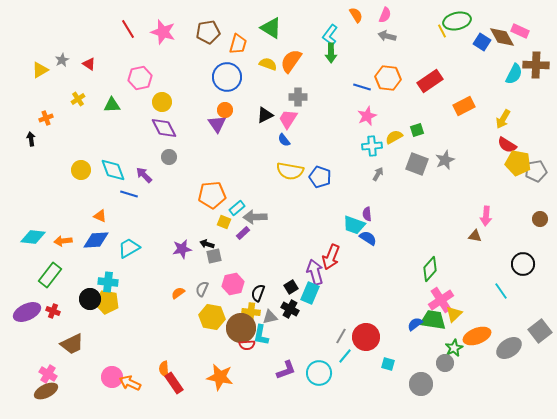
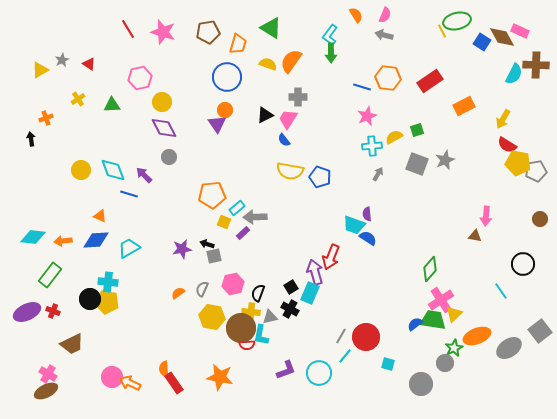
gray arrow at (387, 36): moved 3 px left, 1 px up
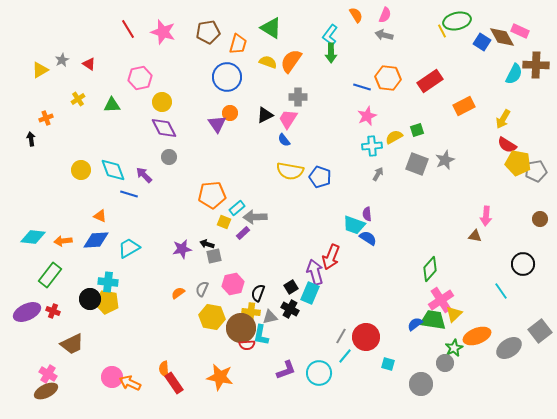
yellow semicircle at (268, 64): moved 2 px up
orange circle at (225, 110): moved 5 px right, 3 px down
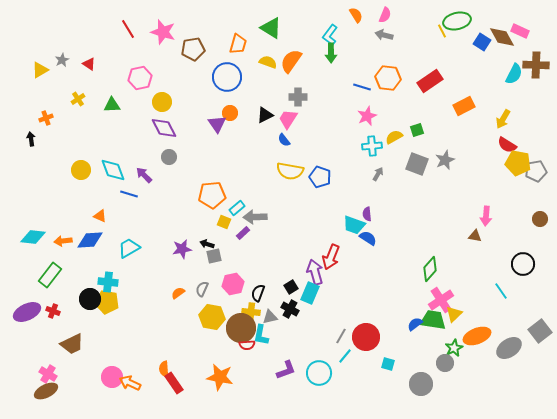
brown pentagon at (208, 32): moved 15 px left, 17 px down
blue diamond at (96, 240): moved 6 px left
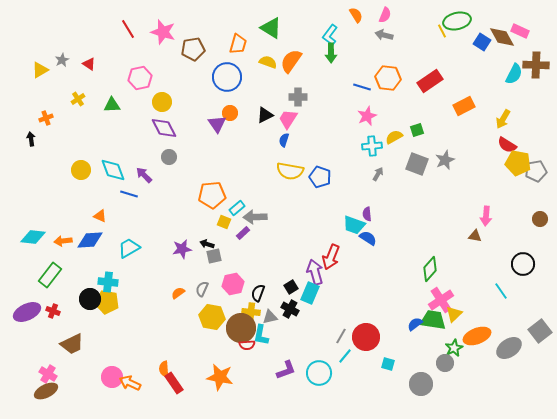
blue semicircle at (284, 140): rotated 56 degrees clockwise
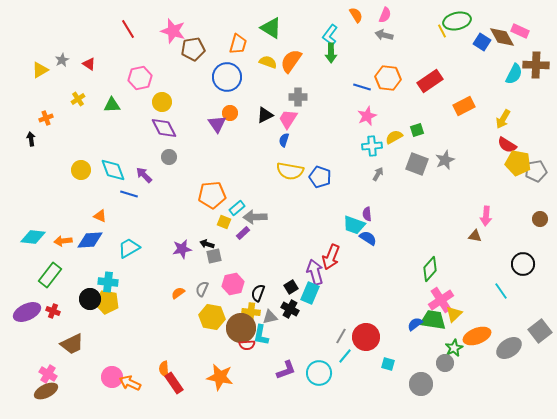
pink star at (163, 32): moved 10 px right, 1 px up
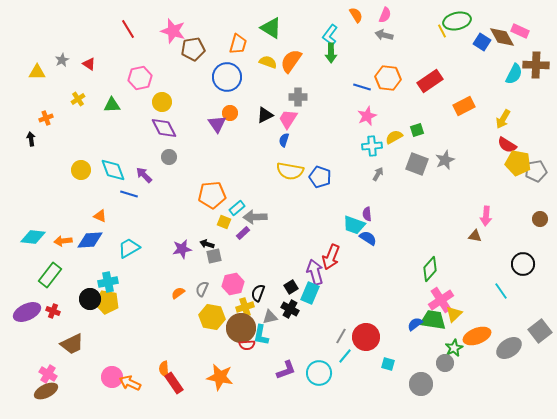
yellow triangle at (40, 70): moved 3 px left, 2 px down; rotated 30 degrees clockwise
cyan cross at (108, 282): rotated 18 degrees counterclockwise
yellow cross at (251, 312): moved 6 px left, 5 px up; rotated 24 degrees counterclockwise
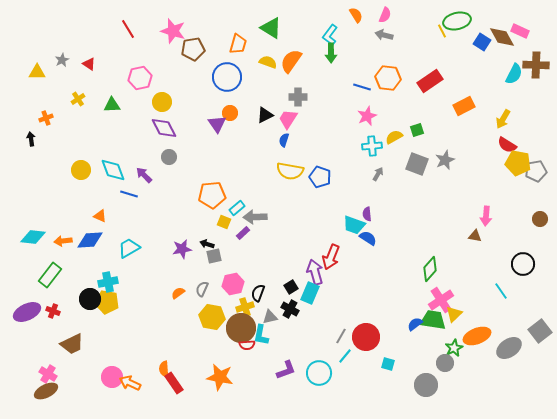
gray circle at (421, 384): moved 5 px right, 1 px down
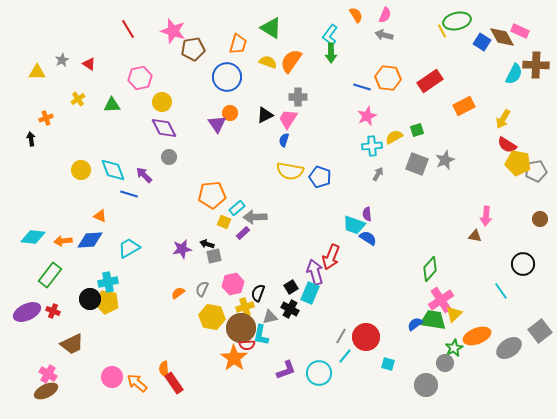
orange star at (220, 377): moved 14 px right, 19 px up; rotated 24 degrees clockwise
orange arrow at (130, 383): moved 7 px right; rotated 15 degrees clockwise
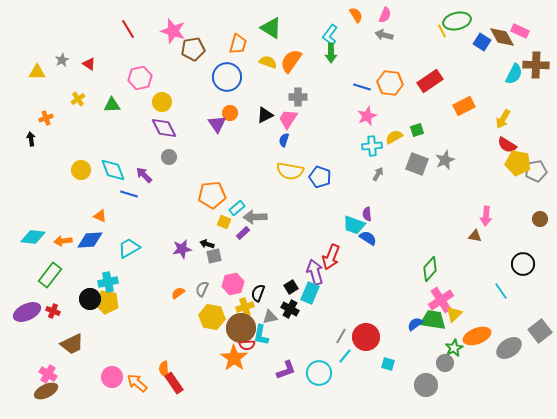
orange hexagon at (388, 78): moved 2 px right, 5 px down
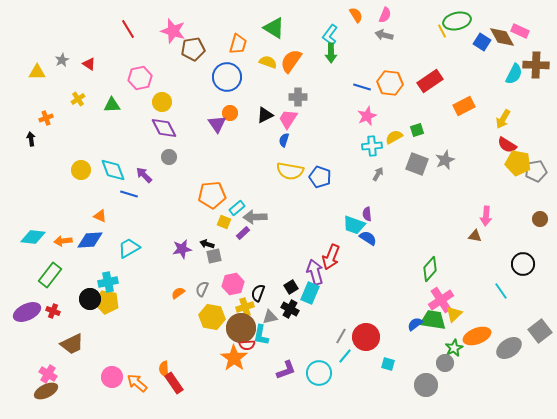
green triangle at (271, 28): moved 3 px right
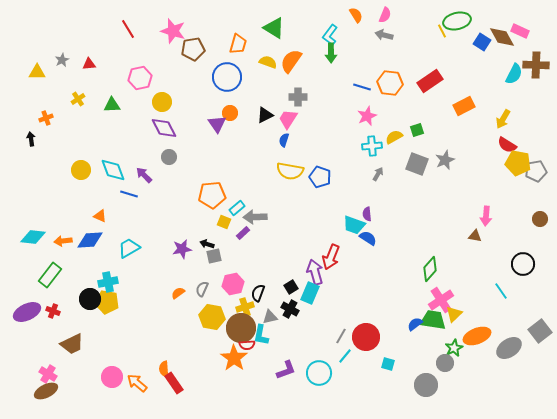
red triangle at (89, 64): rotated 40 degrees counterclockwise
